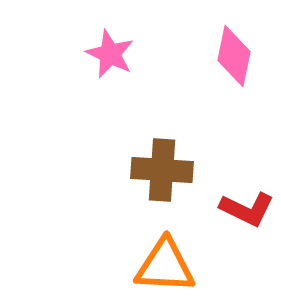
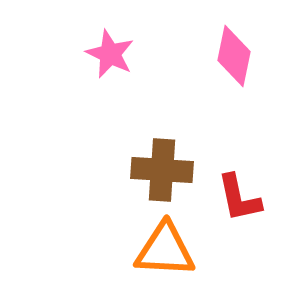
red L-shape: moved 8 px left, 11 px up; rotated 52 degrees clockwise
orange triangle: moved 16 px up
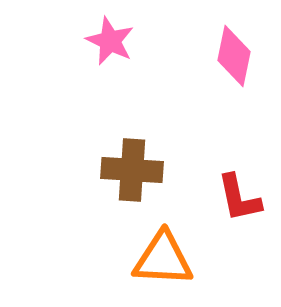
pink star: moved 13 px up
brown cross: moved 30 px left
orange triangle: moved 2 px left, 9 px down
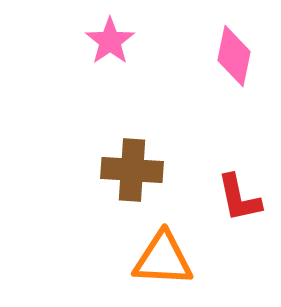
pink star: rotated 12 degrees clockwise
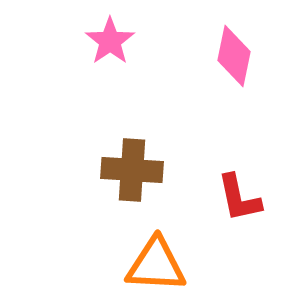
orange triangle: moved 7 px left, 6 px down
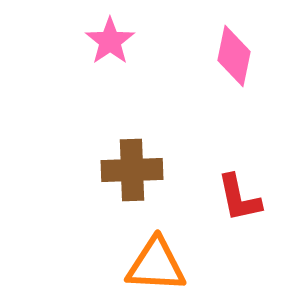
brown cross: rotated 6 degrees counterclockwise
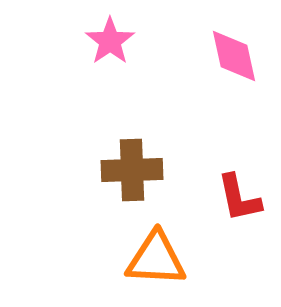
pink diamond: rotated 24 degrees counterclockwise
orange triangle: moved 6 px up
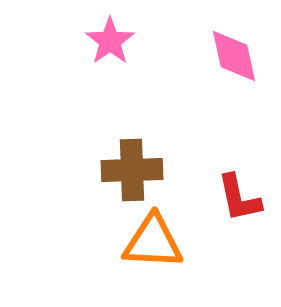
orange triangle: moved 3 px left, 17 px up
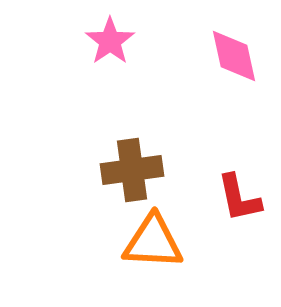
brown cross: rotated 6 degrees counterclockwise
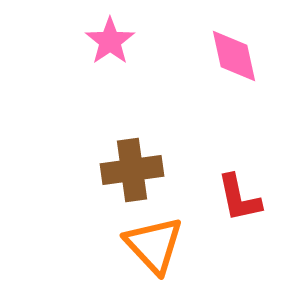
orange triangle: moved 1 px right, 3 px down; rotated 44 degrees clockwise
